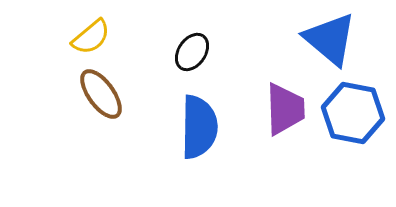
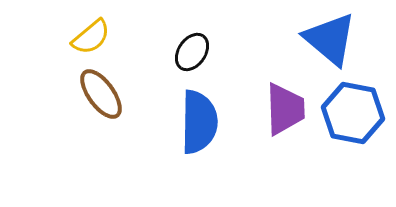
blue semicircle: moved 5 px up
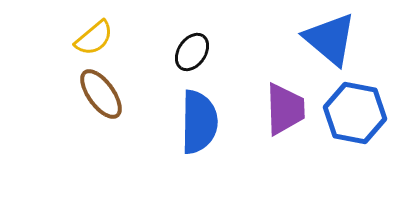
yellow semicircle: moved 3 px right, 1 px down
blue hexagon: moved 2 px right
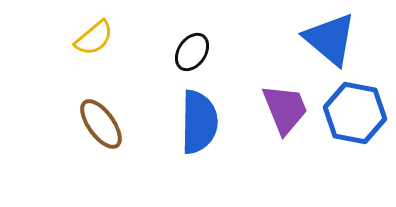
brown ellipse: moved 30 px down
purple trapezoid: rotated 20 degrees counterclockwise
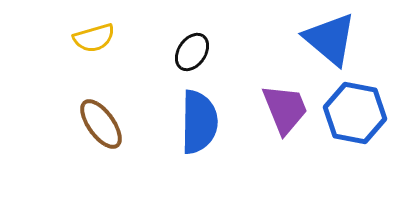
yellow semicircle: rotated 24 degrees clockwise
